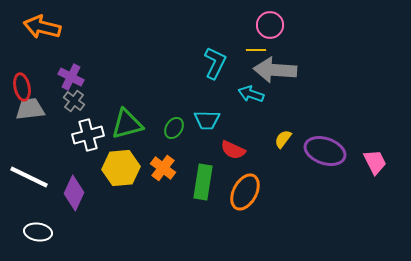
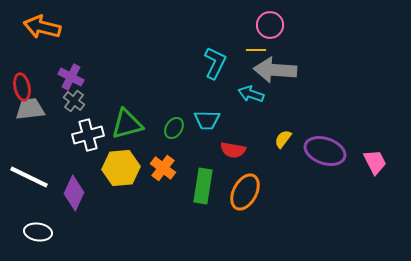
red semicircle: rotated 15 degrees counterclockwise
green rectangle: moved 4 px down
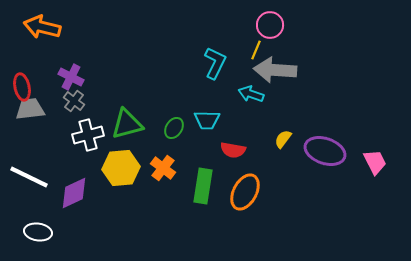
yellow line: rotated 66 degrees counterclockwise
purple diamond: rotated 40 degrees clockwise
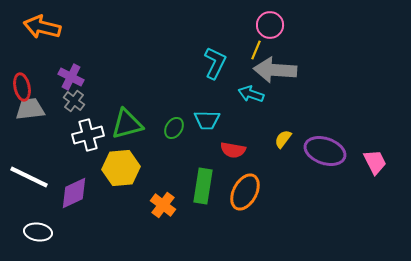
orange cross: moved 37 px down
